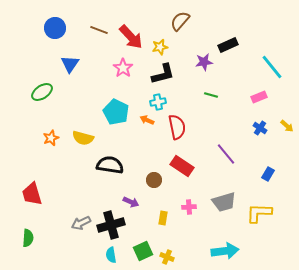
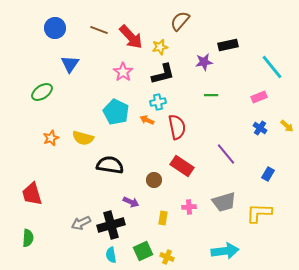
black rectangle: rotated 12 degrees clockwise
pink star: moved 4 px down
green line: rotated 16 degrees counterclockwise
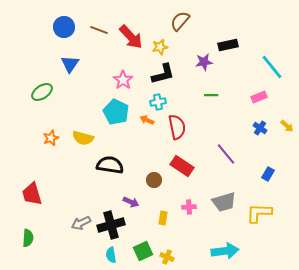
blue circle: moved 9 px right, 1 px up
pink star: moved 8 px down
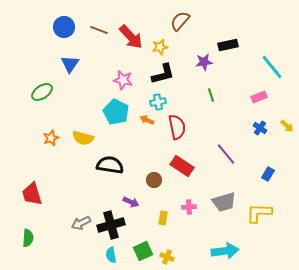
pink star: rotated 24 degrees counterclockwise
green line: rotated 72 degrees clockwise
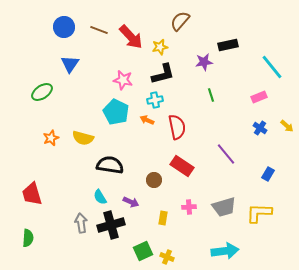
cyan cross: moved 3 px left, 2 px up
gray trapezoid: moved 5 px down
gray arrow: rotated 108 degrees clockwise
cyan semicircle: moved 11 px left, 58 px up; rotated 21 degrees counterclockwise
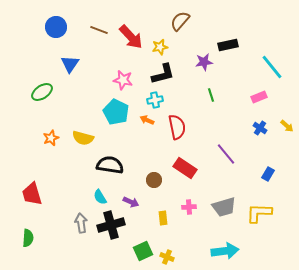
blue circle: moved 8 px left
red rectangle: moved 3 px right, 2 px down
yellow rectangle: rotated 16 degrees counterclockwise
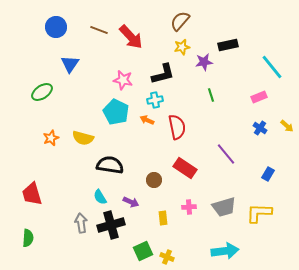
yellow star: moved 22 px right
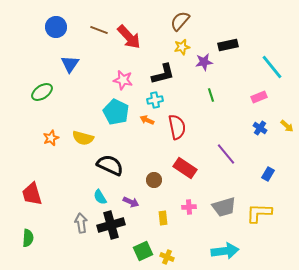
red arrow: moved 2 px left
black semicircle: rotated 16 degrees clockwise
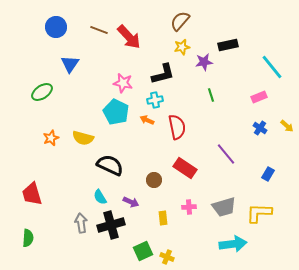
pink star: moved 3 px down
cyan arrow: moved 8 px right, 7 px up
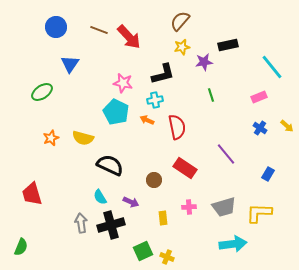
green semicircle: moved 7 px left, 9 px down; rotated 18 degrees clockwise
